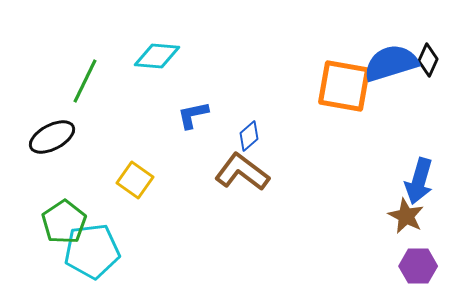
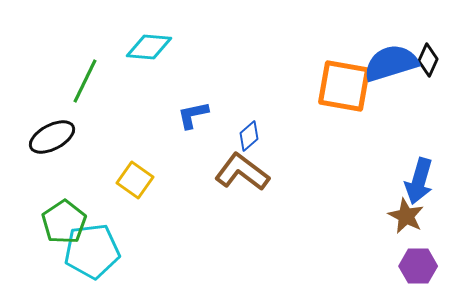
cyan diamond: moved 8 px left, 9 px up
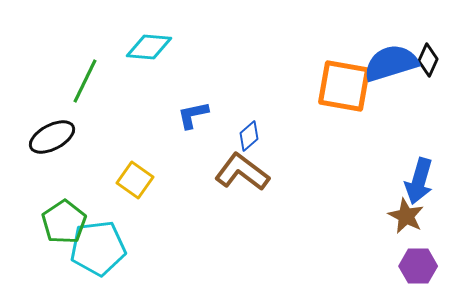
cyan pentagon: moved 6 px right, 3 px up
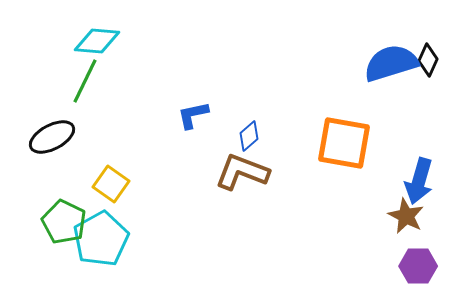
cyan diamond: moved 52 px left, 6 px up
orange square: moved 57 px down
brown L-shape: rotated 16 degrees counterclockwise
yellow square: moved 24 px left, 4 px down
green pentagon: rotated 12 degrees counterclockwise
cyan pentagon: moved 3 px right, 9 px up; rotated 22 degrees counterclockwise
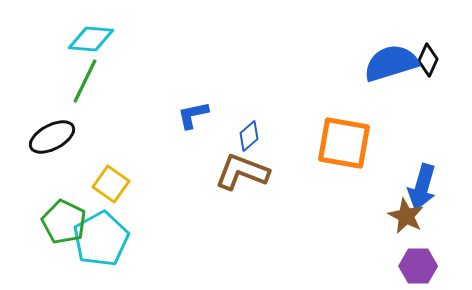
cyan diamond: moved 6 px left, 2 px up
blue arrow: moved 3 px right, 6 px down
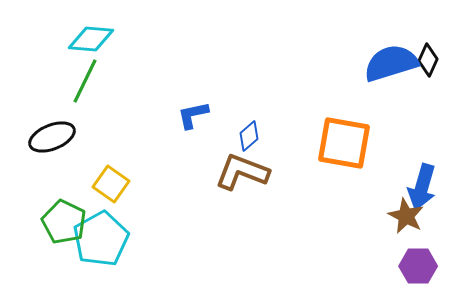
black ellipse: rotated 6 degrees clockwise
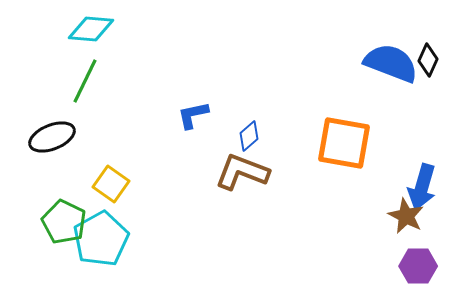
cyan diamond: moved 10 px up
blue semicircle: rotated 38 degrees clockwise
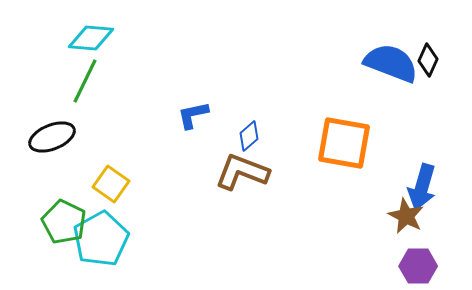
cyan diamond: moved 9 px down
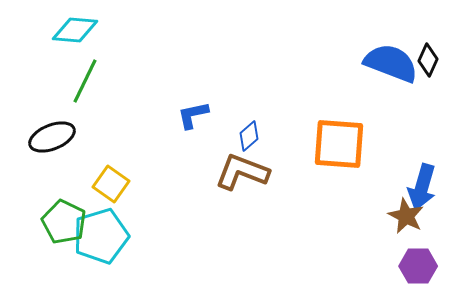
cyan diamond: moved 16 px left, 8 px up
orange square: moved 5 px left, 1 px down; rotated 6 degrees counterclockwise
cyan pentagon: moved 3 px up; rotated 12 degrees clockwise
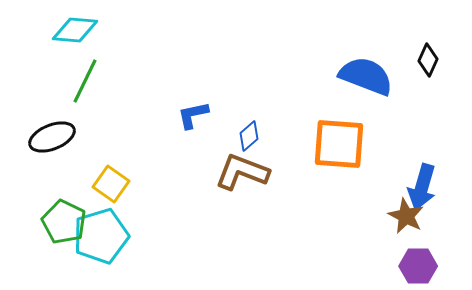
blue semicircle: moved 25 px left, 13 px down
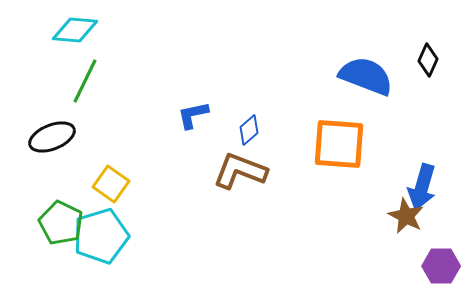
blue diamond: moved 6 px up
brown L-shape: moved 2 px left, 1 px up
green pentagon: moved 3 px left, 1 px down
purple hexagon: moved 23 px right
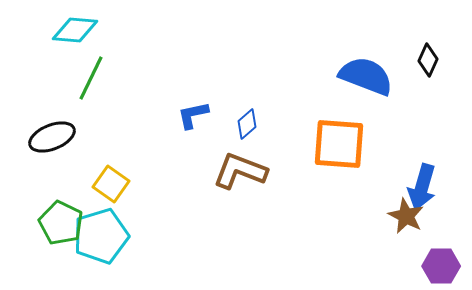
green line: moved 6 px right, 3 px up
blue diamond: moved 2 px left, 6 px up
